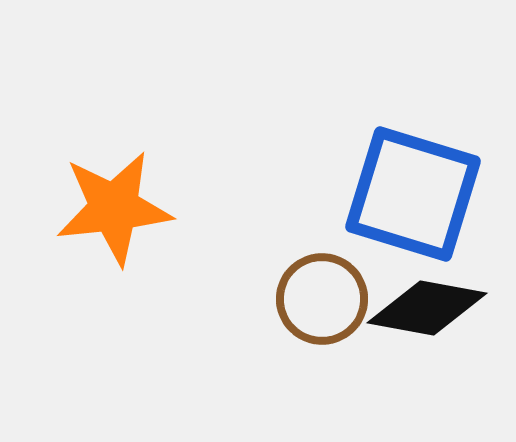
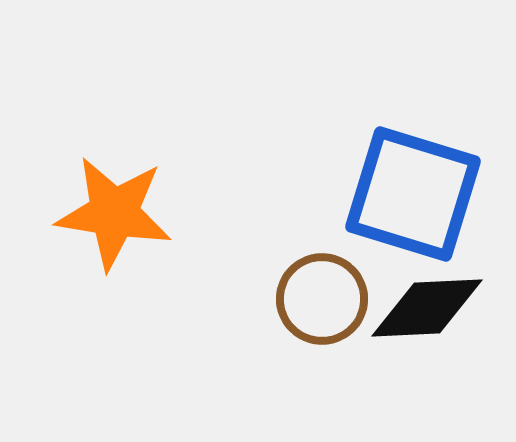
orange star: moved 5 px down; rotated 15 degrees clockwise
black diamond: rotated 13 degrees counterclockwise
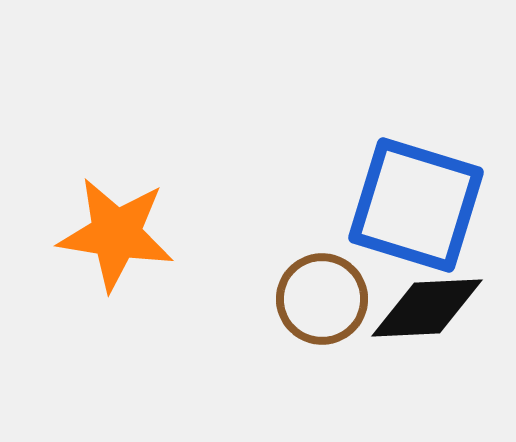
blue square: moved 3 px right, 11 px down
orange star: moved 2 px right, 21 px down
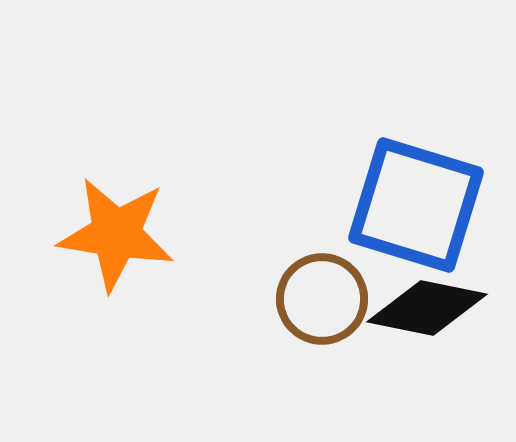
black diamond: rotated 14 degrees clockwise
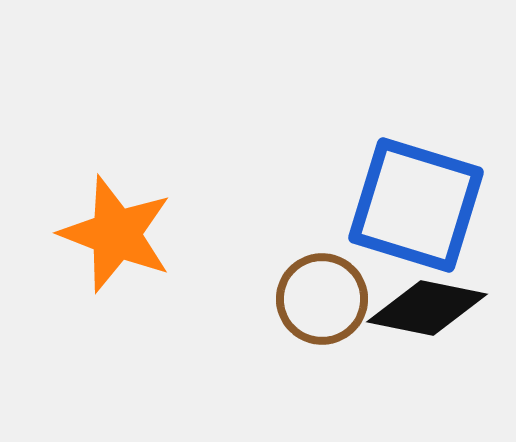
orange star: rotated 12 degrees clockwise
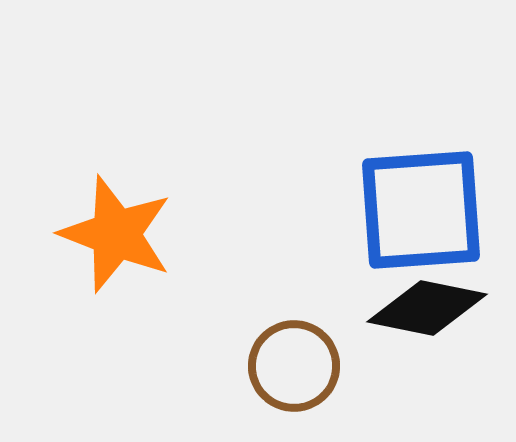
blue square: moved 5 px right, 5 px down; rotated 21 degrees counterclockwise
brown circle: moved 28 px left, 67 px down
